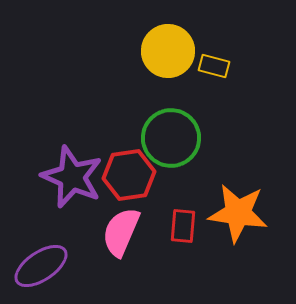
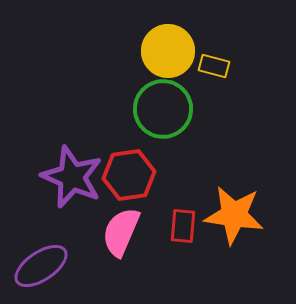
green circle: moved 8 px left, 29 px up
orange star: moved 4 px left, 2 px down
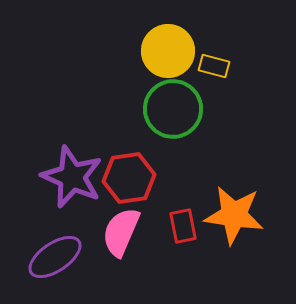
green circle: moved 10 px right
red hexagon: moved 3 px down
red rectangle: rotated 16 degrees counterclockwise
purple ellipse: moved 14 px right, 9 px up
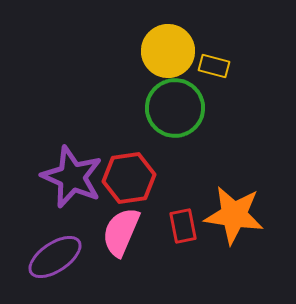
green circle: moved 2 px right, 1 px up
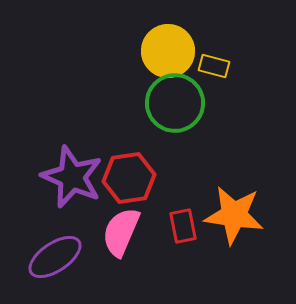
green circle: moved 5 px up
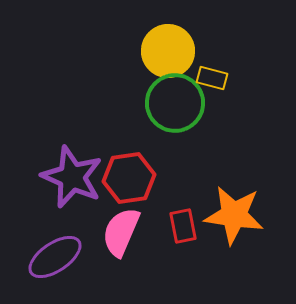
yellow rectangle: moved 2 px left, 12 px down
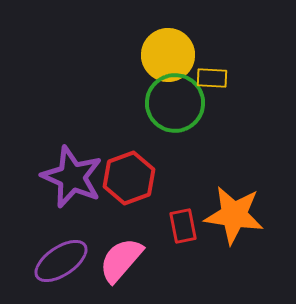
yellow circle: moved 4 px down
yellow rectangle: rotated 12 degrees counterclockwise
red hexagon: rotated 12 degrees counterclockwise
pink semicircle: moved 28 px down; rotated 18 degrees clockwise
purple ellipse: moved 6 px right, 4 px down
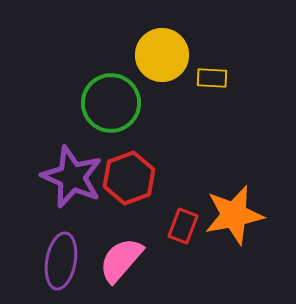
yellow circle: moved 6 px left
green circle: moved 64 px left
orange star: rotated 20 degrees counterclockwise
red rectangle: rotated 32 degrees clockwise
purple ellipse: rotated 46 degrees counterclockwise
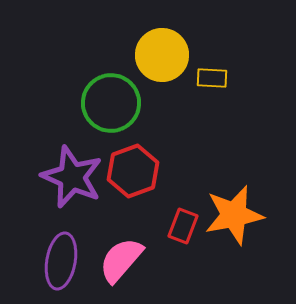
red hexagon: moved 4 px right, 7 px up
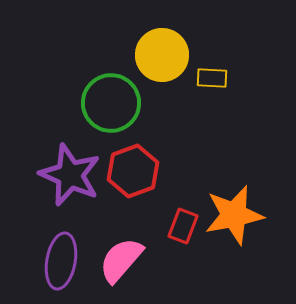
purple star: moved 2 px left, 2 px up
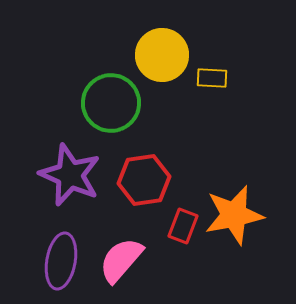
red hexagon: moved 11 px right, 9 px down; rotated 12 degrees clockwise
